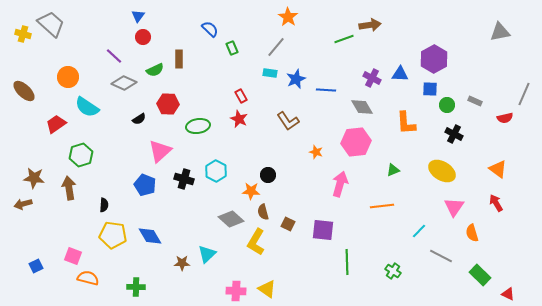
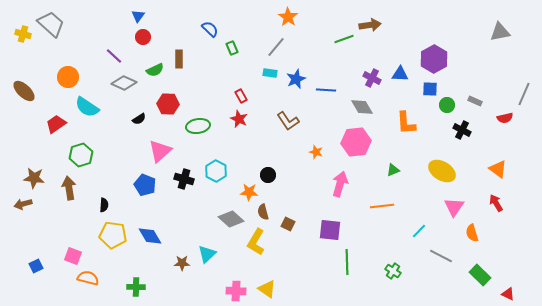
black cross at (454, 134): moved 8 px right, 4 px up
orange star at (251, 191): moved 2 px left, 1 px down
purple square at (323, 230): moved 7 px right
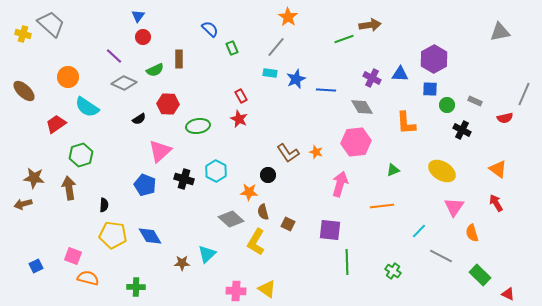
brown L-shape at (288, 121): moved 32 px down
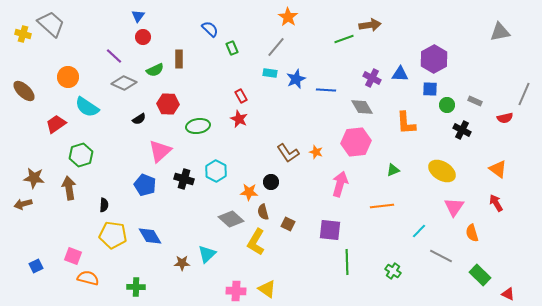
black circle at (268, 175): moved 3 px right, 7 px down
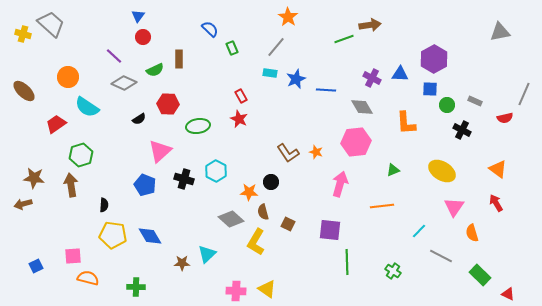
brown arrow at (69, 188): moved 2 px right, 3 px up
pink square at (73, 256): rotated 24 degrees counterclockwise
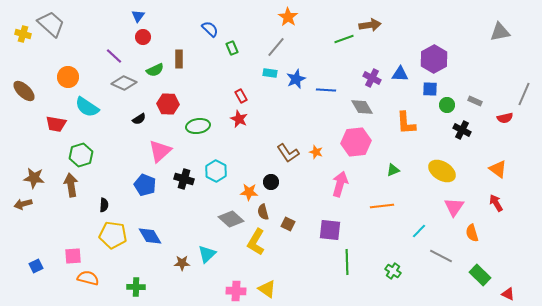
red trapezoid at (56, 124): rotated 135 degrees counterclockwise
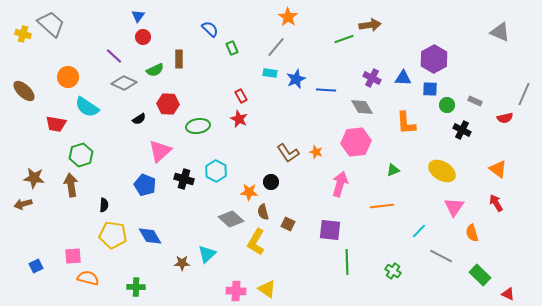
gray triangle at (500, 32): rotated 35 degrees clockwise
blue triangle at (400, 74): moved 3 px right, 4 px down
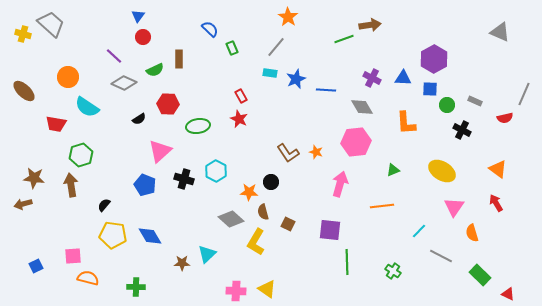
black semicircle at (104, 205): rotated 144 degrees counterclockwise
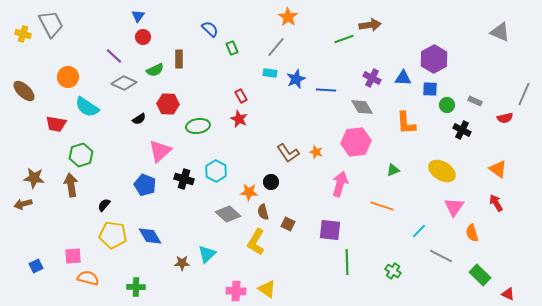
gray trapezoid at (51, 24): rotated 20 degrees clockwise
orange line at (382, 206): rotated 25 degrees clockwise
gray diamond at (231, 219): moved 3 px left, 5 px up
